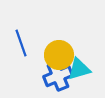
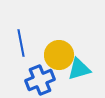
blue line: rotated 8 degrees clockwise
blue cross: moved 18 px left, 4 px down
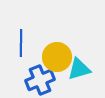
blue line: rotated 12 degrees clockwise
yellow circle: moved 2 px left, 2 px down
